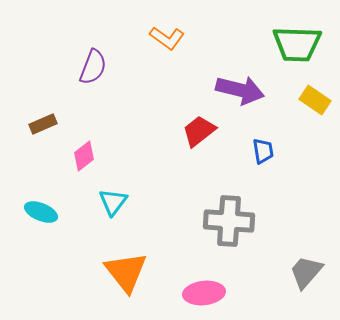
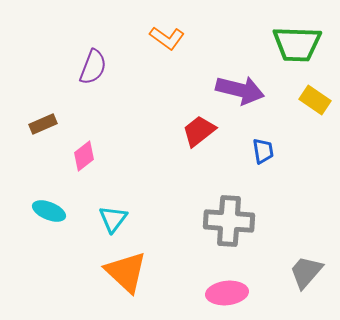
cyan triangle: moved 17 px down
cyan ellipse: moved 8 px right, 1 px up
orange triangle: rotated 9 degrees counterclockwise
pink ellipse: moved 23 px right
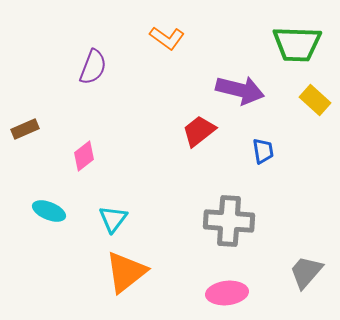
yellow rectangle: rotated 8 degrees clockwise
brown rectangle: moved 18 px left, 5 px down
orange triangle: rotated 39 degrees clockwise
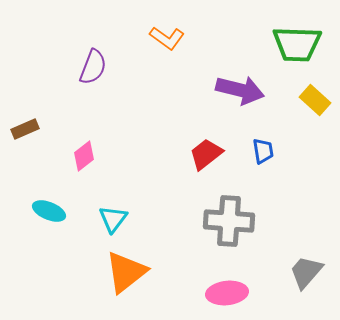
red trapezoid: moved 7 px right, 23 px down
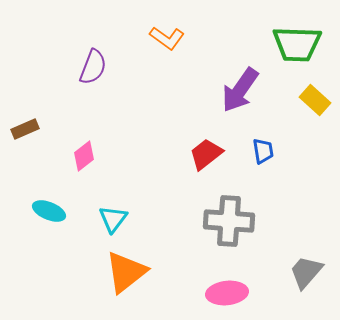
purple arrow: rotated 111 degrees clockwise
